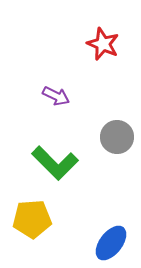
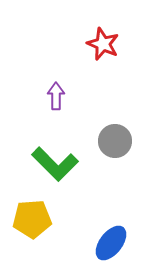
purple arrow: rotated 116 degrees counterclockwise
gray circle: moved 2 px left, 4 px down
green L-shape: moved 1 px down
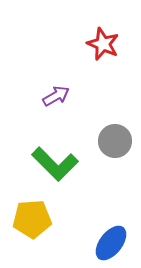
purple arrow: rotated 60 degrees clockwise
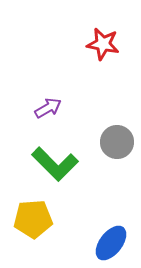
red star: rotated 12 degrees counterclockwise
purple arrow: moved 8 px left, 12 px down
gray circle: moved 2 px right, 1 px down
yellow pentagon: moved 1 px right
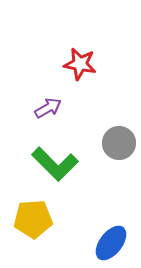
red star: moved 23 px left, 20 px down
gray circle: moved 2 px right, 1 px down
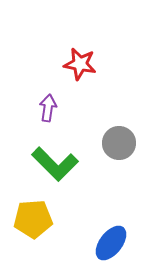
purple arrow: rotated 52 degrees counterclockwise
